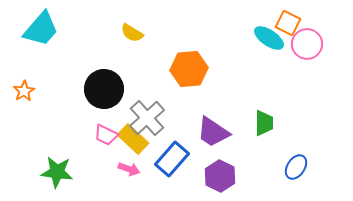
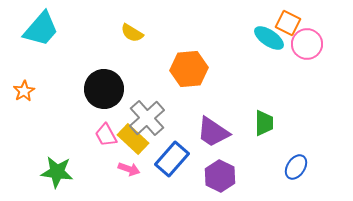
pink trapezoid: rotated 35 degrees clockwise
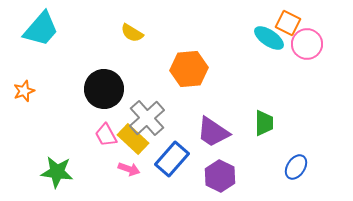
orange star: rotated 10 degrees clockwise
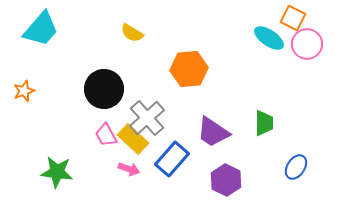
orange square: moved 5 px right, 5 px up
purple hexagon: moved 6 px right, 4 px down
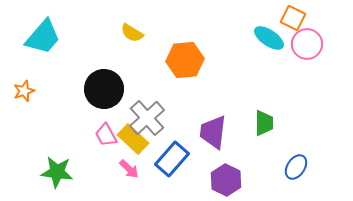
cyan trapezoid: moved 2 px right, 8 px down
orange hexagon: moved 4 px left, 9 px up
purple trapezoid: rotated 63 degrees clockwise
pink arrow: rotated 25 degrees clockwise
